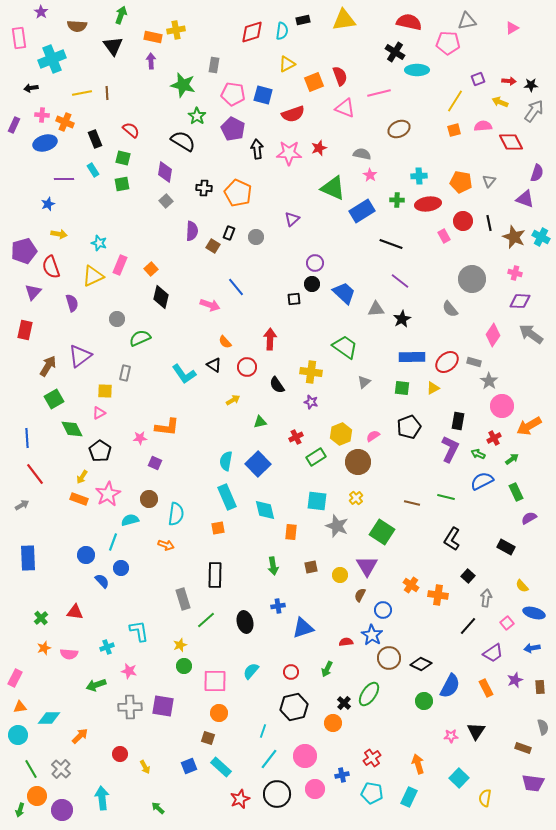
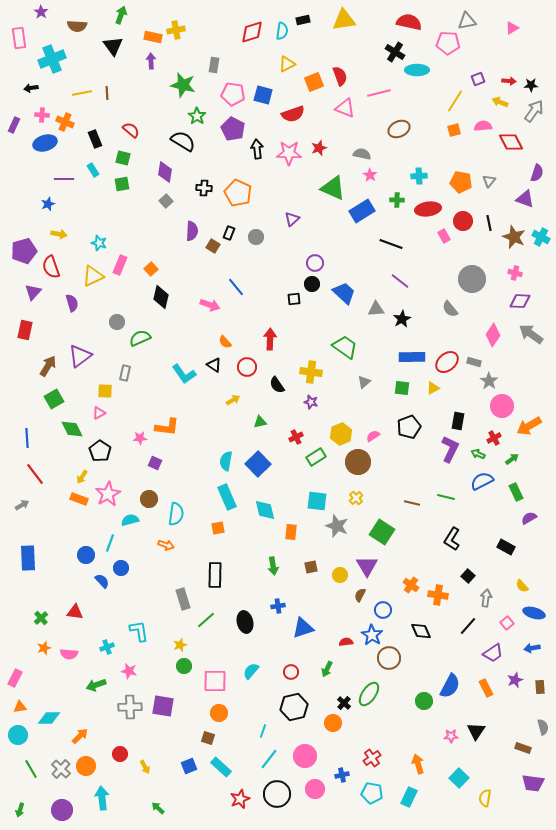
red ellipse at (428, 204): moved 5 px down
gray circle at (117, 319): moved 3 px down
cyan line at (113, 542): moved 3 px left, 1 px down
black diamond at (421, 664): moved 33 px up; rotated 40 degrees clockwise
orange circle at (37, 796): moved 49 px right, 30 px up
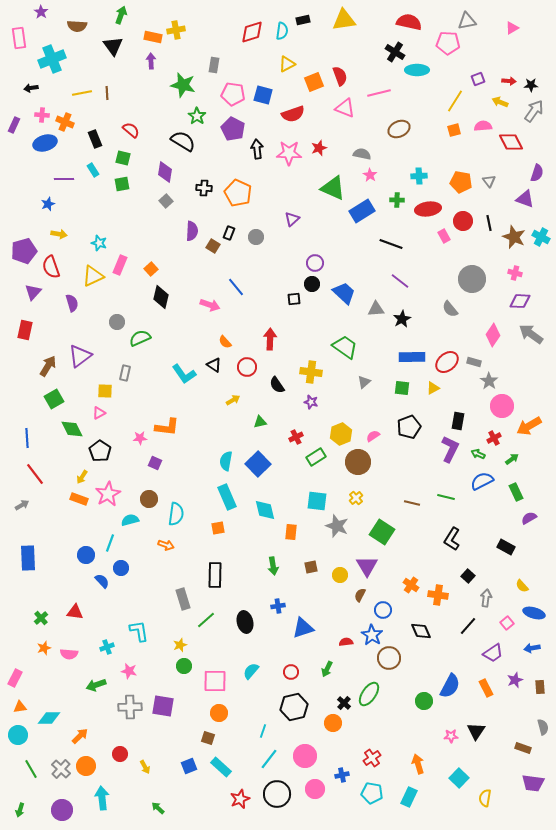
gray triangle at (489, 181): rotated 16 degrees counterclockwise
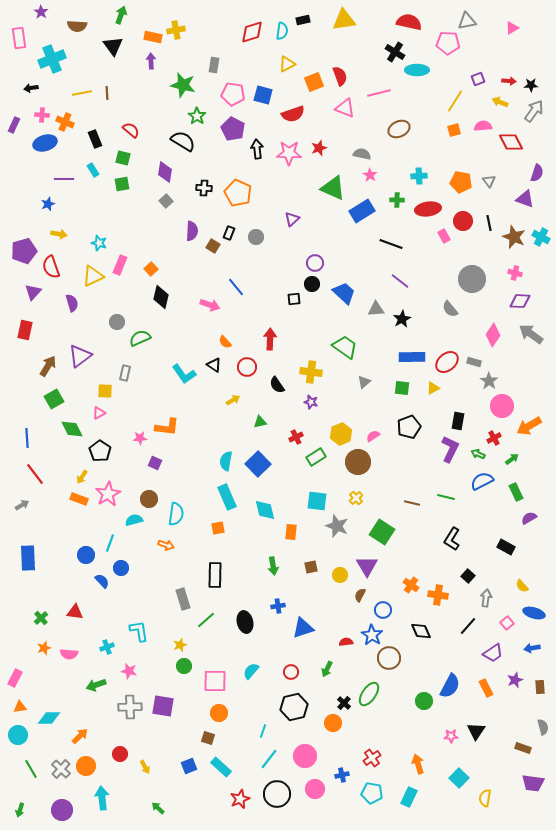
cyan semicircle at (130, 520): moved 4 px right
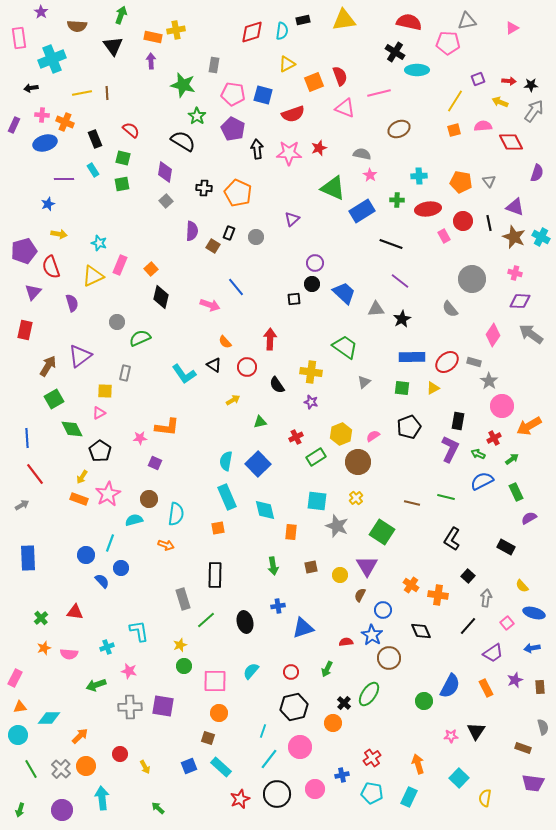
purple triangle at (525, 199): moved 10 px left, 8 px down
pink circle at (305, 756): moved 5 px left, 9 px up
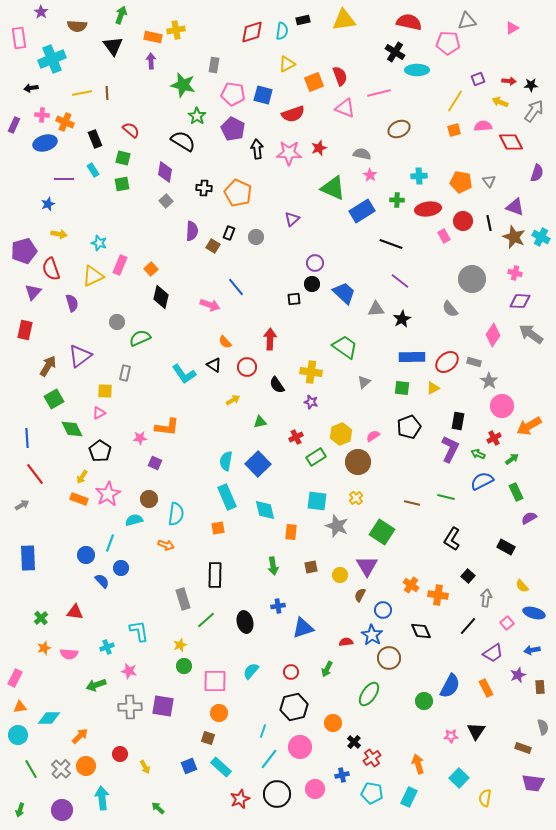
red semicircle at (51, 267): moved 2 px down
blue arrow at (532, 648): moved 2 px down
purple star at (515, 680): moved 3 px right, 5 px up
black cross at (344, 703): moved 10 px right, 39 px down
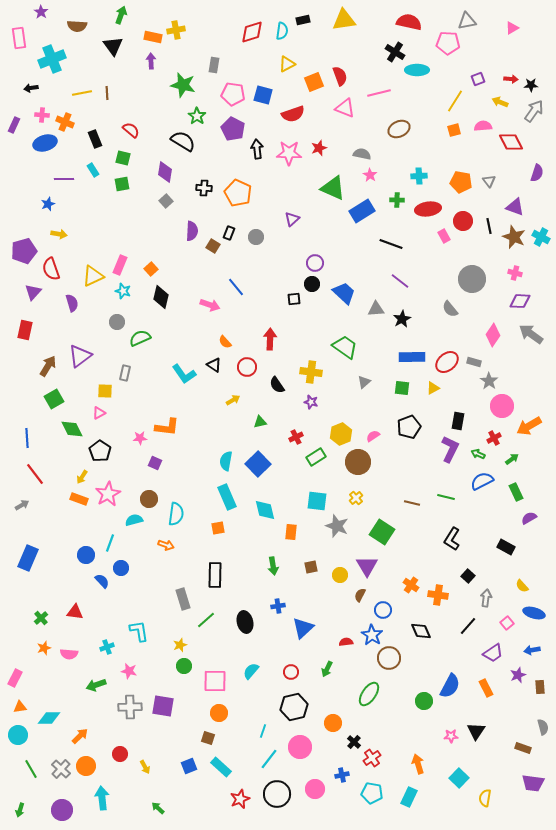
red arrow at (509, 81): moved 2 px right, 2 px up
black line at (489, 223): moved 3 px down
cyan star at (99, 243): moved 24 px right, 48 px down
blue rectangle at (28, 558): rotated 25 degrees clockwise
blue triangle at (303, 628): rotated 25 degrees counterclockwise
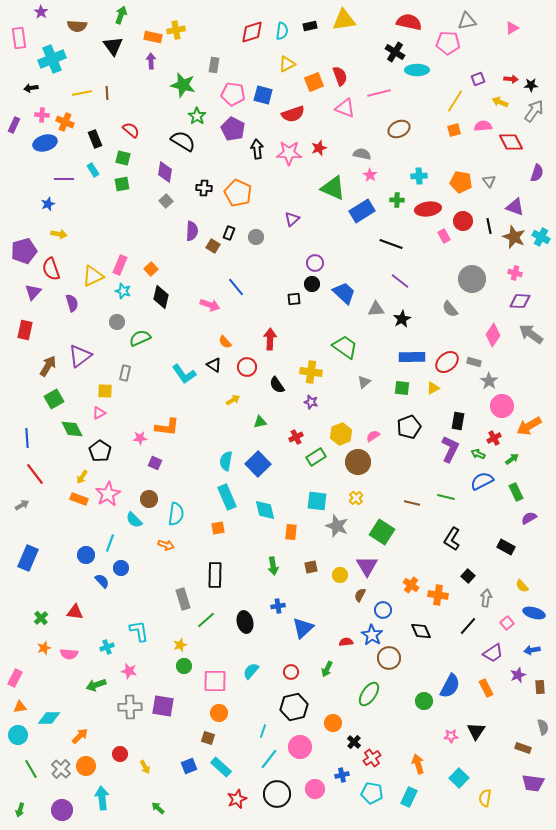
black rectangle at (303, 20): moved 7 px right, 6 px down
cyan semicircle at (134, 520): rotated 120 degrees counterclockwise
red star at (240, 799): moved 3 px left
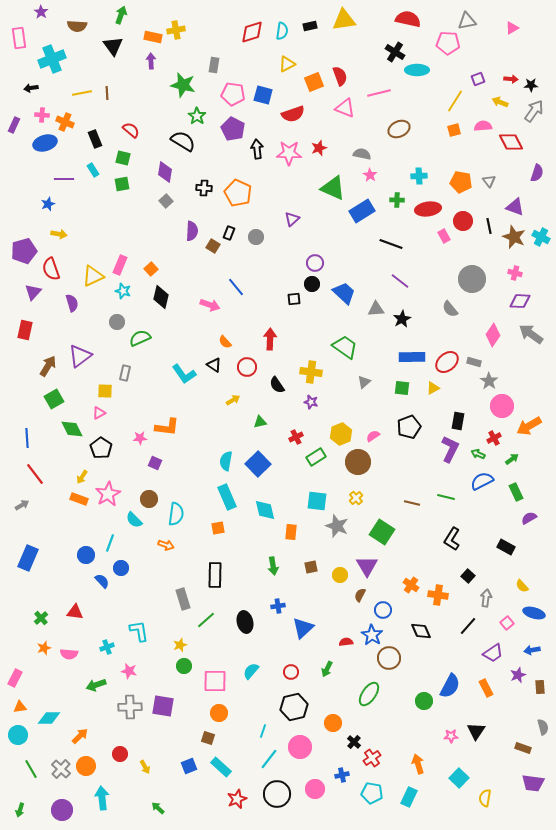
red semicircle at (409, 22): moved 1 px left, 3 px up
black pentagon at (100, 451): moved 1 px right, 3 px up
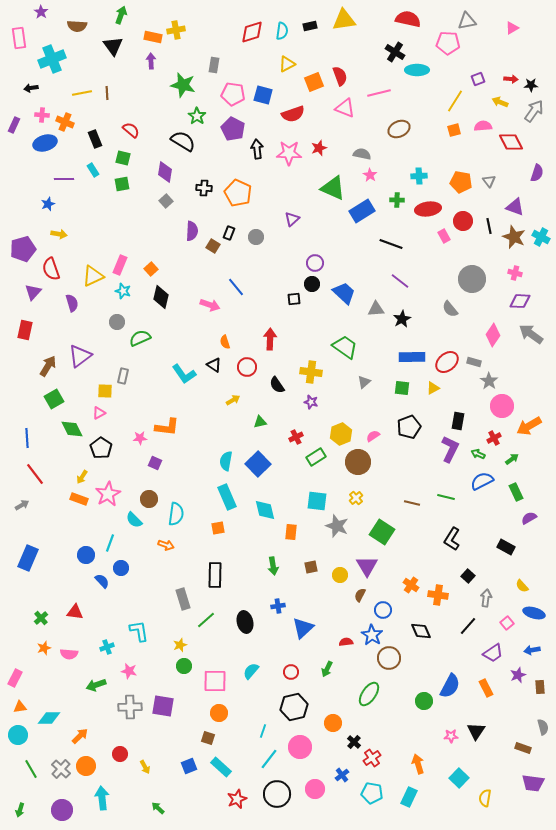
purple pentagon at (24, 251): moved 1 px left, 2 px up
orange semicircle at (225, 342): rotated 24 degrees clockwise
gray rectangle at (125, 373): moved 2 px left, 3 px down
blue cross at (342, 775): rotated 24 degrees counterclockwise
